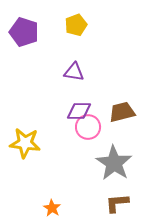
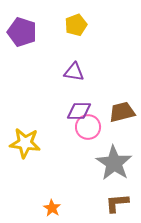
purple pentagon: moved 2 px left
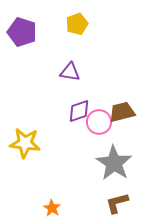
yellow pentagon: moved 1 px right, 1 px up
purple triangle: moved 4 px left
purple diamond: rotated 20 degrees counterclockwise
pink circle: moved 11 px right, 5 px up
brown L-shape: rotated 10 degrees counterclockwise
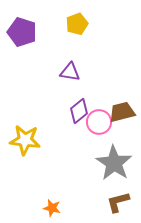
purple diamond: rotated 20 degrees counterclockwise
yellow star: moved 3 px up
brown L-shape: moved 1 px right, 1 px up
orange star: rotated 18 degrees counterclockwise
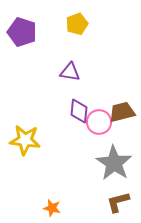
purple diamond: rotated 45 degrees counterclockwise
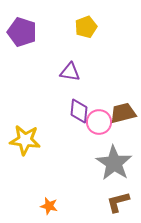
yellow pentagon: moved 9 px right, 3 px down
brown trapezoid: moved 1 px right, 1 px down
orange star: moved 3 px left, 2 px up
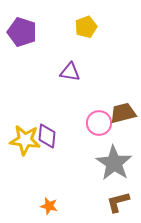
purple diamond: moved 32 px left, 25 px down
pink circle: moved 1 px down
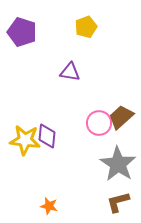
brown trapezoid: moved 2 px left, 4 px down; rotated 28 degrees counterclockwise
gray star: moved 4 px right, 1 px down
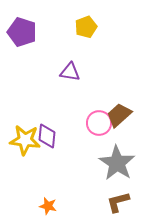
brown trapezoid: moved 2 px left, 2 px up
gray star: moved 1 px left, 1 px up
orange star: moved 1 px left
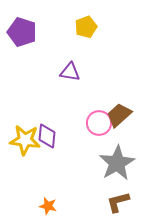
gray star: rotated 9 degrees clockwise
